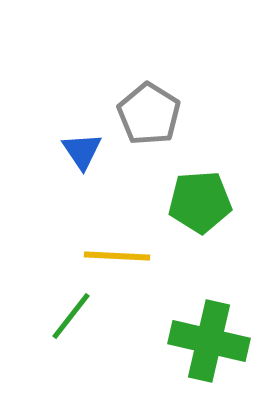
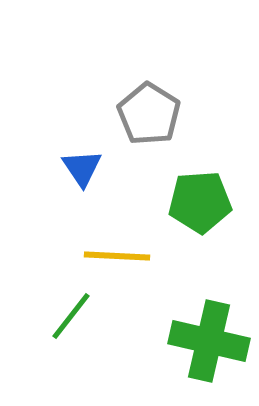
blue triangle: moved 17 px down
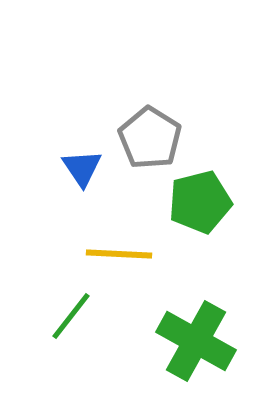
gray pentagon: moved 1 px right, 24 px down
green pentagon: rotated 10 degrees counterclockwise
yellow line: moved 2 px right, 2 px up
green cross: moved 13 px left; rotated 16 degrees clockwise
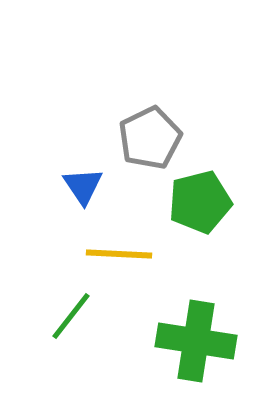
gray pentagon: rotated 14 degrees clockwise
blue triangle: moved 1 px right, 18 px down
green cross: rotated 20 degrees counterclockwise
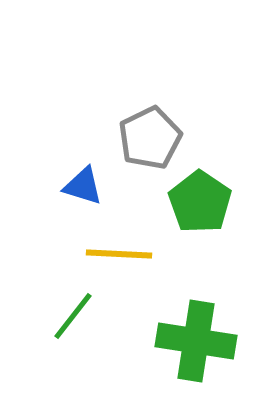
blue triangle: rotated 39 degrees counterclockwise
green pentagon: rotated 24 degrees counterclockwise
green line: moved 2 px right
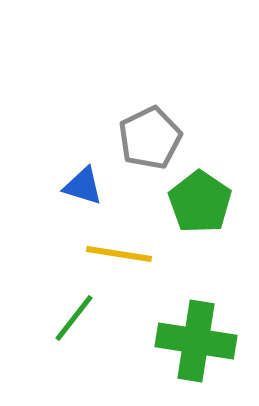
yellow line: rotated 6 degrees clockwise
green line: moved 1 px right, 2 px down
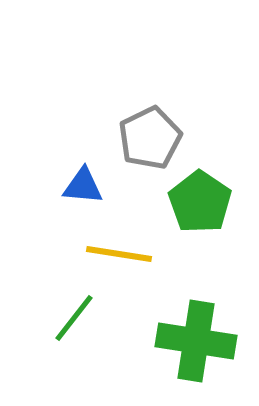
blue triangle: rotated 12 degrees counterclockwise
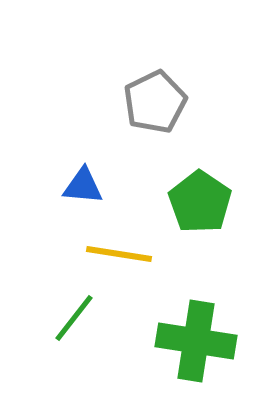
gray pentagon: moved 5 px right, 36 px up
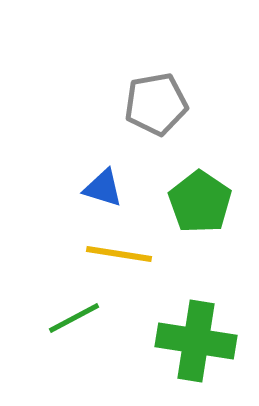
gray pentagon: moved 1 px right, 2 px down; rotated 16 degrees clockwise
blue triangle: moved 20 px right, 2 px down; rotated 12 degrees clockwise
green line: rotated 24 degrees clockwise
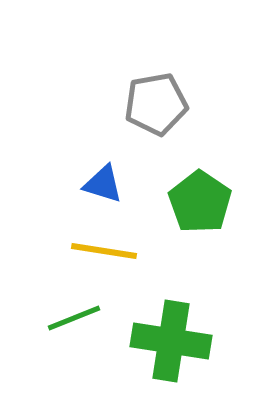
blue triangle: moved 4 px up
yellow line: moved 15 px left, 3 px up
green line: rotated 6 degrees clockwise
green cross: moved 25 px left
